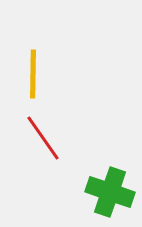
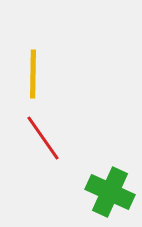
green cross: rotated 6 degrees clockwise
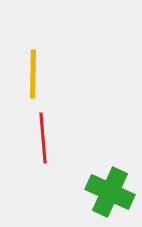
red line: rotated 30 degrees clockwise
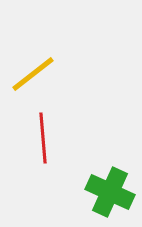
yellow line: rotated 51 degrees clockwise
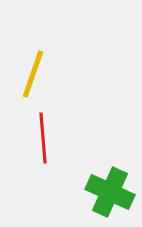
yellow line: rotated 33 degrees counterclockwise
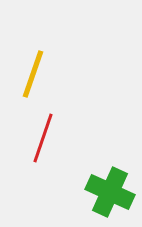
red line: rotated 24 degrees clockwise
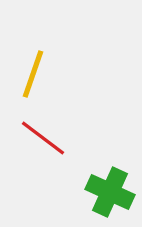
red line: rotated 72 degrees counterclockwise
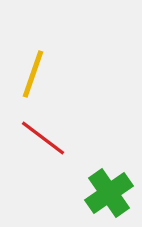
green cross: moved 1 px left, 1 px down; rotated 30 degrees clockwise
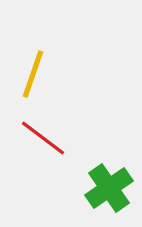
green cross: moved 5 px up
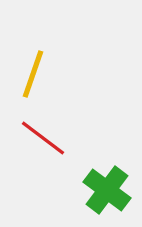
green cross: moved 2 px left, 2 px down; rotated 18 degrees counterclockwise
